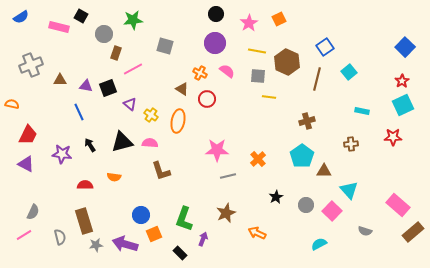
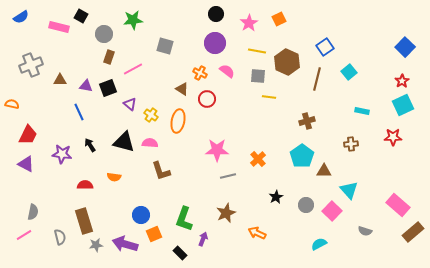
brown rectangle at (116, 53): moved 7 px left, 4 px down
black triangle at (122, 142): moved 2 px right; rotated 30 degrees clockwise
gray semicircle at (33, 212): rotated 14 degrees counterclockwise
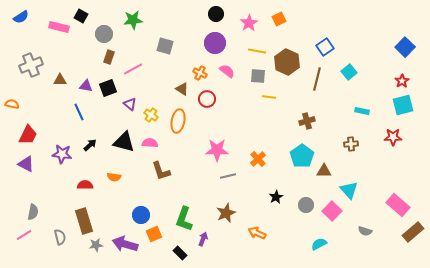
cyan square at (403, 105): rotated 10 degrees clockwise
black arrow at (90, 145): rotated 80 degrees clockwise
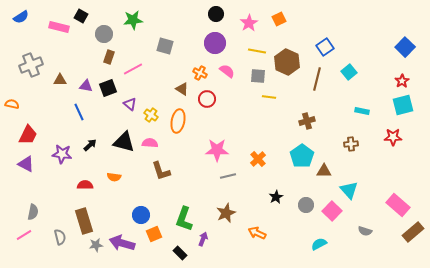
purple arrow at (125, 244): moved 3 px left, 1 px up
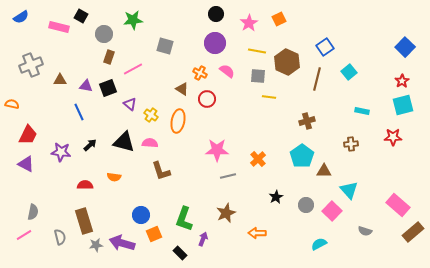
purple star at (62, 154): moved 1 px left, 2 px up
orange arrow at (257, 233): rotated 24 degrees counterclockwise
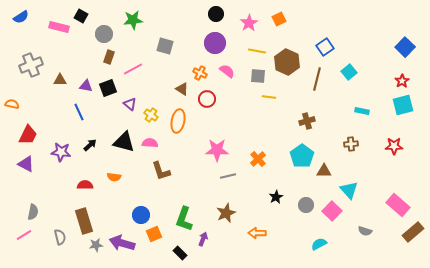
red star at (393, 137): moved 1 px right, 9 px down
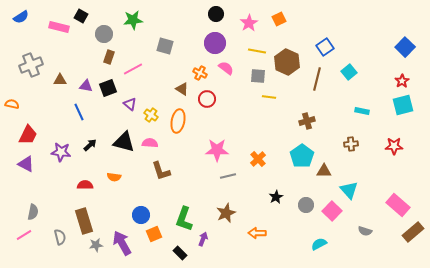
pink semicircle at (227, 71): moved 1 px left, 3 px up
purple arrow at (122, 243): rotated 45 degrees clockwise
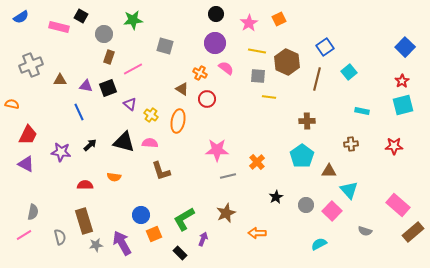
brown cross at (307, 121): rotated 14 degrees clockwise
orange cross at (258, 159): moved 1 px left, 3 px down
brown triangle at (324, 171): moved 5 px right
green L-shape at (184, 219): rotated 40 degrees clockwise
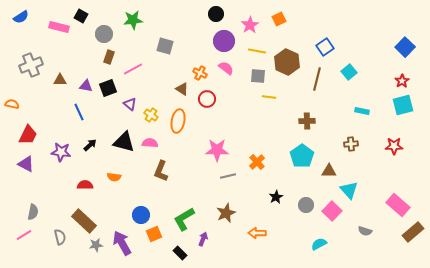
pink star at (249, 23): moved 1 px right, 2 px down
purple circle at (215, 43): moved 9 px right, 2 px up
brown L-shape at (161, 171): rotated 40 degrees clockwise
brown rectangle at (84, 221): rotated 30 degrees counterclockwise
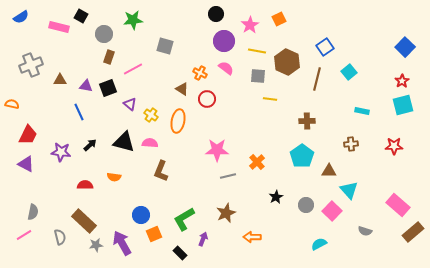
yellow line at (269, 97): moved 1 px right, 2 px down
orange arrow at (257, 233): moved 5 px left, 4 px down
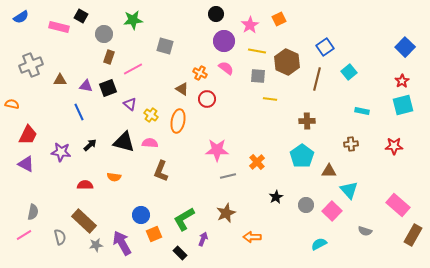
brown rectangle at (413, 232): moved 3 px down; rotated 20 degrees counterclockwise
